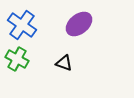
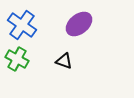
black triangle: moved 2 px up
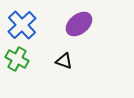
blue cross: rotated 12 degrees clockwise
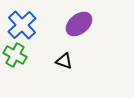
green cross: moved 2 px left, 4 px up
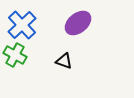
purple ellipse: moved 1 px left, 1 px up
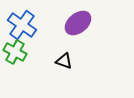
blue cross: rotated 12 degrees counterclockwise
green cross: moved 3 px up
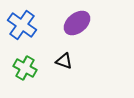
purple ellipse: moved 1 px left
green cross: moved 10 px right, 16 px down
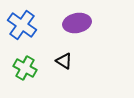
purple ellipse: rotated 28 degrees clockwise
black triangle: rotated 12 degrees clockwise
